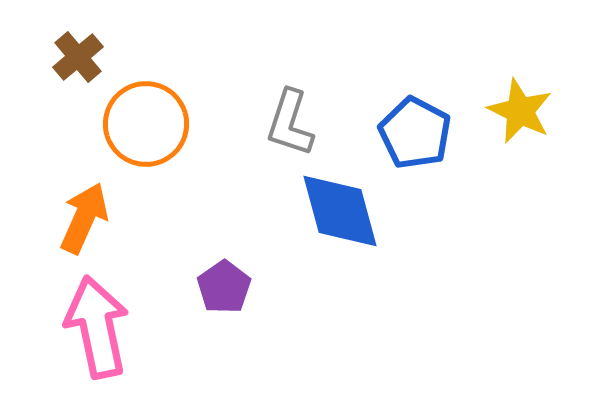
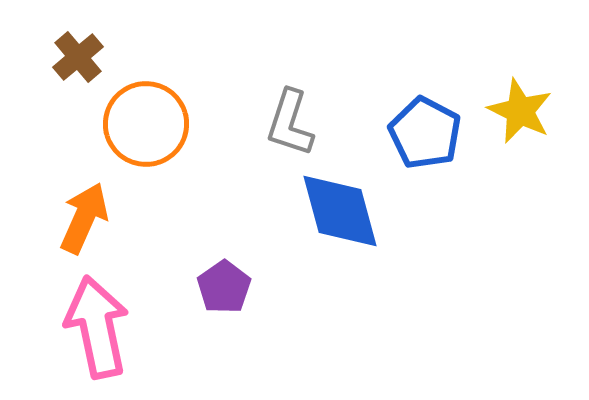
blue pentagon: moved 10 px right
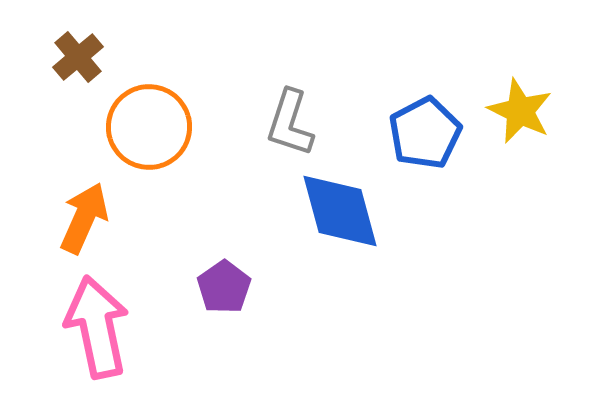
orange circle: moved 3 px right, 3 px down
blue pentagon: rotated 16 degrees clockwise
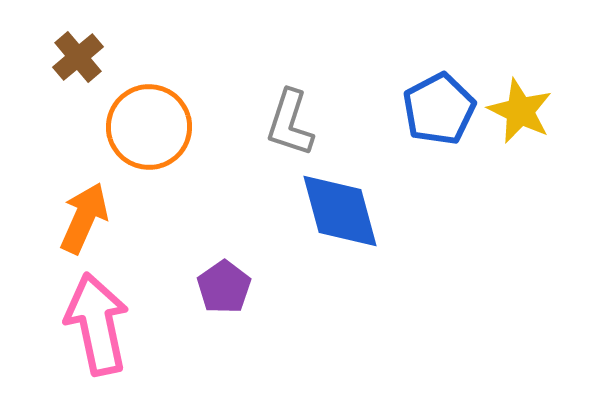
blue pentagon: moved 14 px right, 24 px up
pink arrow: moved 3 px up
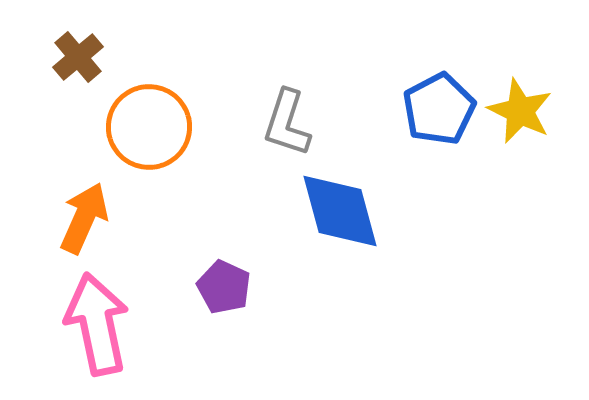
gray L-shape: moved 3 px left
purple pentagon: rotated 12 degrees counterclockwise
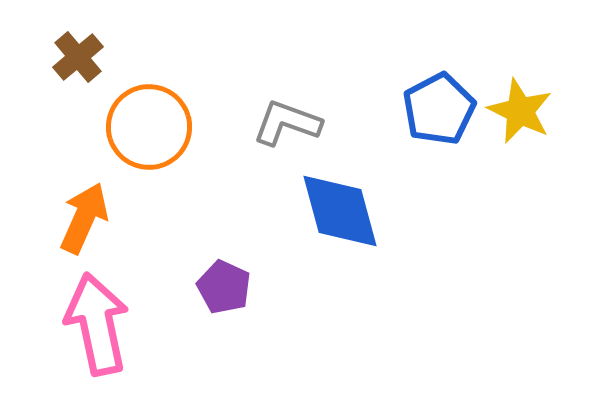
gray L-shape: rotated 92 degrees clockwise
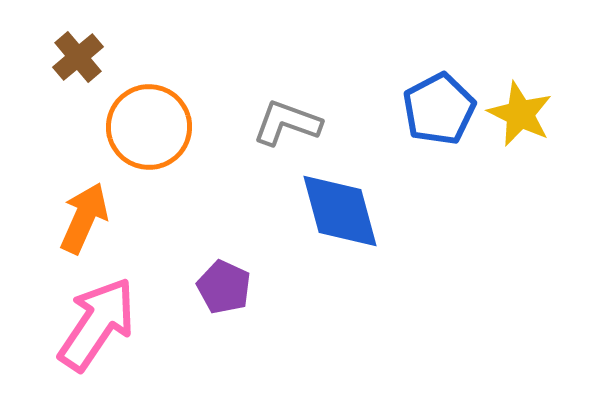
yellow star: moved 3 px down
pink arrow: rotated 46 degrees clockwise
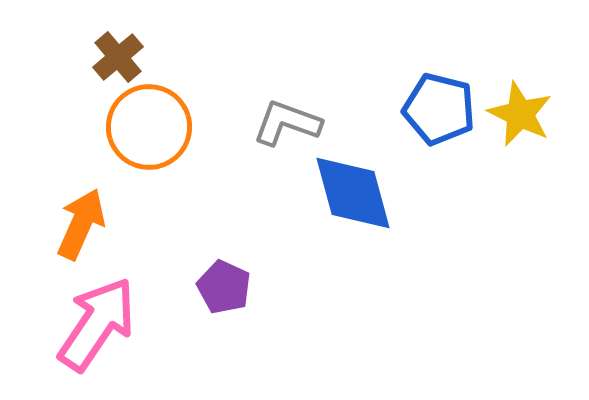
brown cross: moved 40 px right
blue pentagon: rotated 30 degrees counterclockwise
blue diamond: moved 13 px right, 18 px up
orange arrow: moved 3 px left, 6 px down
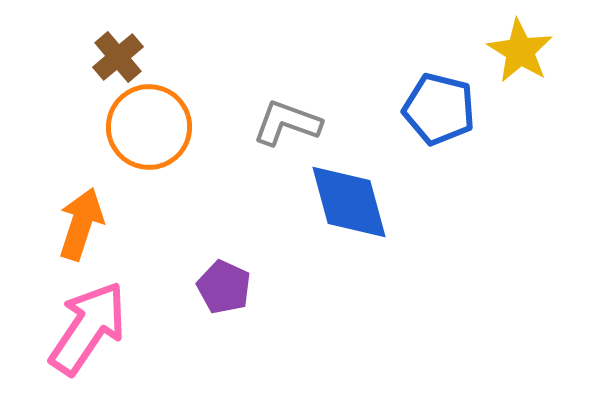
yellow star: moved 63 px up; rotated 6 degrees clockwise
blue diamond: moved 4 px left, 9 px down
orange arrow: rotated 6 degrees counterclockwise
pink arrow: moved 9 px left, 4 px down
